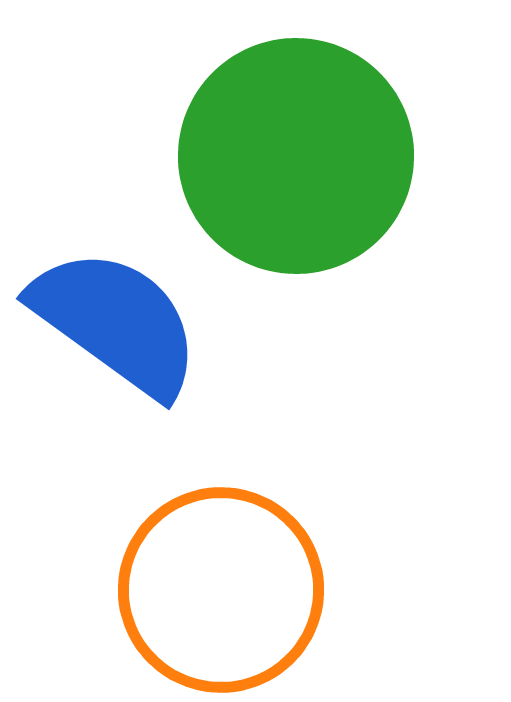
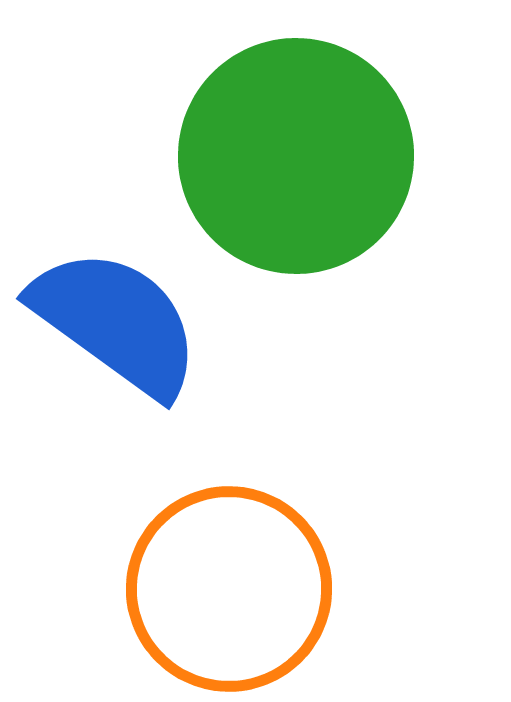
orange circle: moved 8 px right, 1 px up
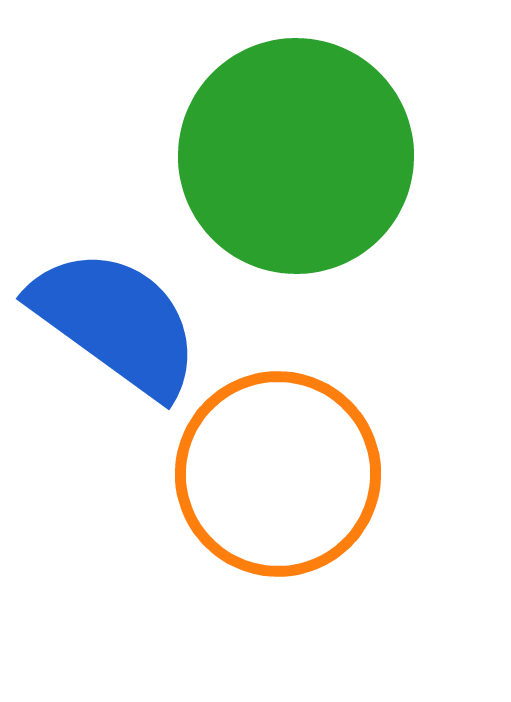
orange circle: moved 49 px right, 115 px up
